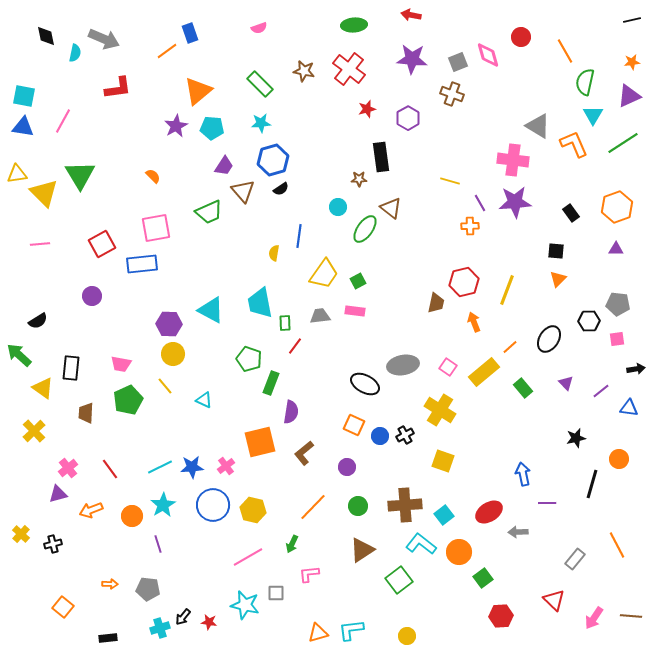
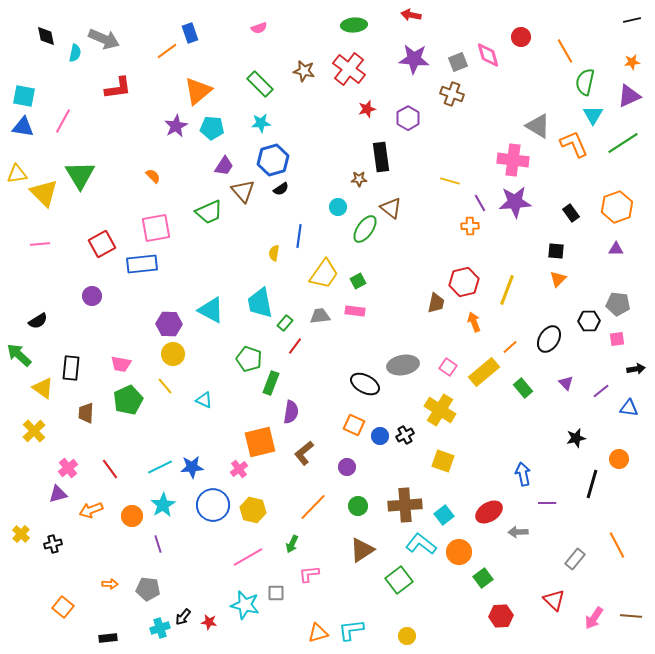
purple star at (412, 59): moved 2 px right
green rectangle at (285, 323): rotated 42 degrees clockwise
pink cross at (226, 466): moved 13 px right, 3 px down
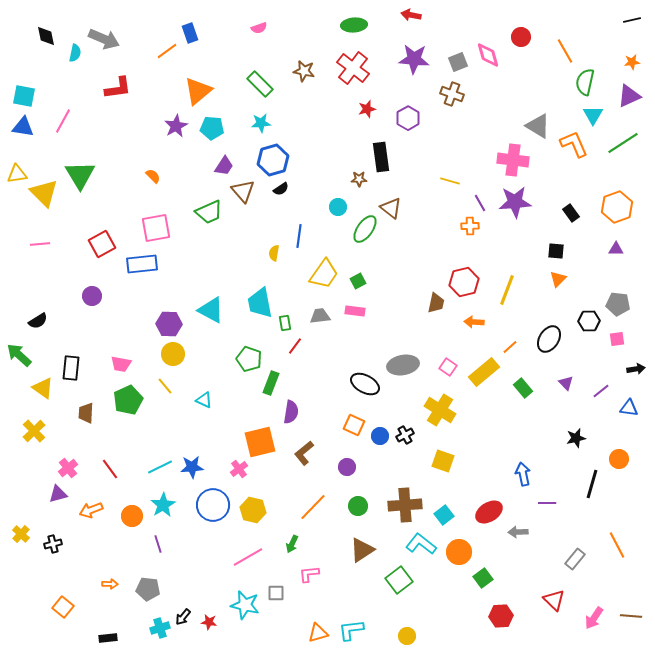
red cross at (349, 69): moved 4 px right, 1 px up
orange arrow at (474, 322): rotated 66 degrees counterclockwise
green rectangle at (285, 323): rotated 49 degrees counterclockwise
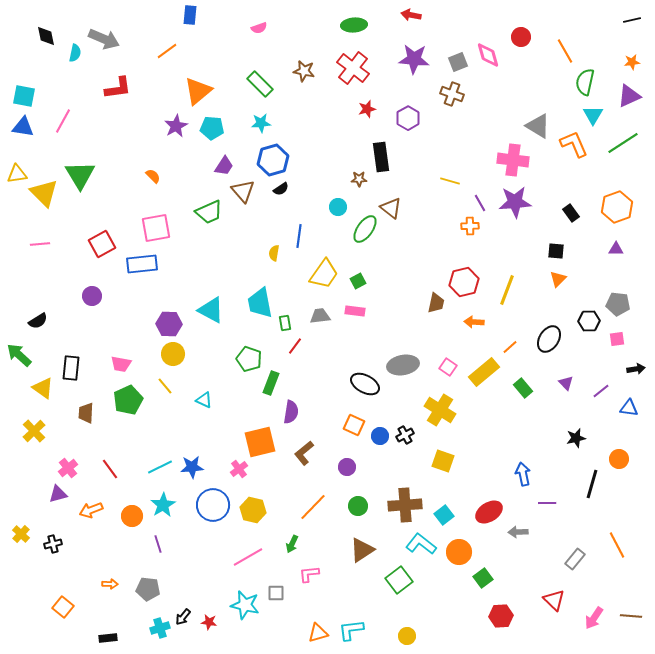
blue rectangle at (190, 33): moved 18 px up; rotated 24 degrees clockwise
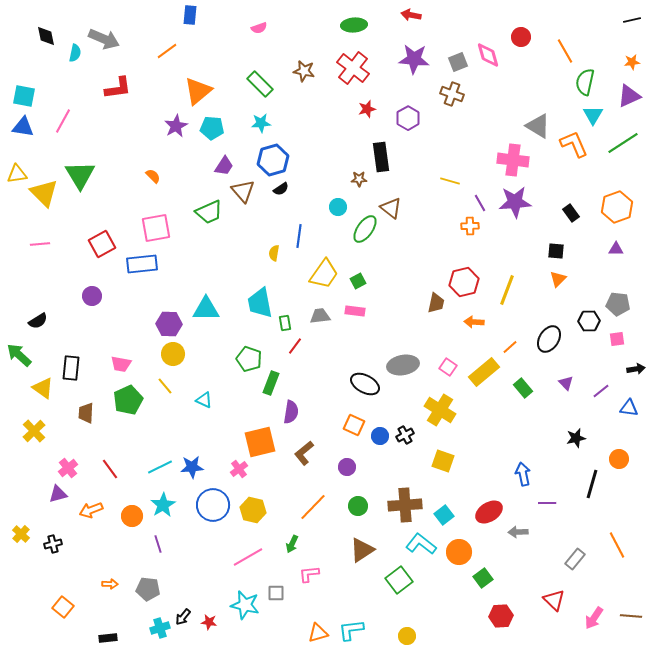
cyan triangle at (211, 310): moved 5 px left, 1 px up; rotated 28 degrees counterclockwise
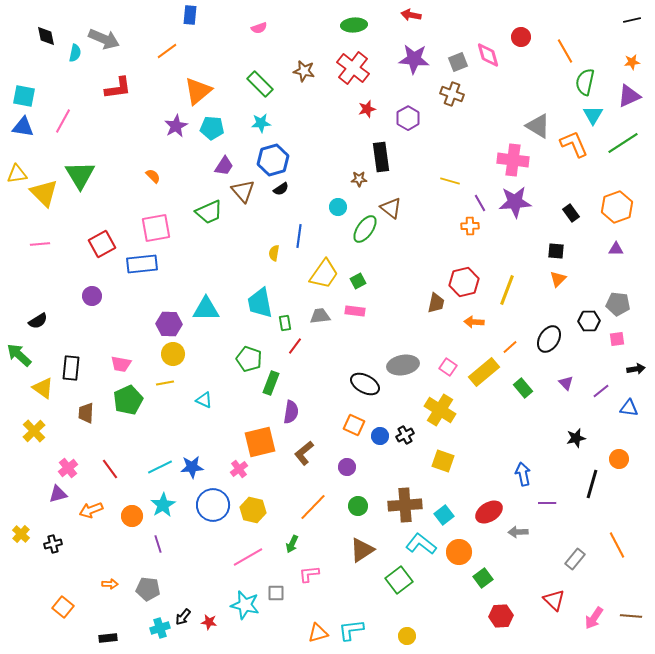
yellow line at (165, 386): moved 3 px up; rotated 60 degrees counterclockwise
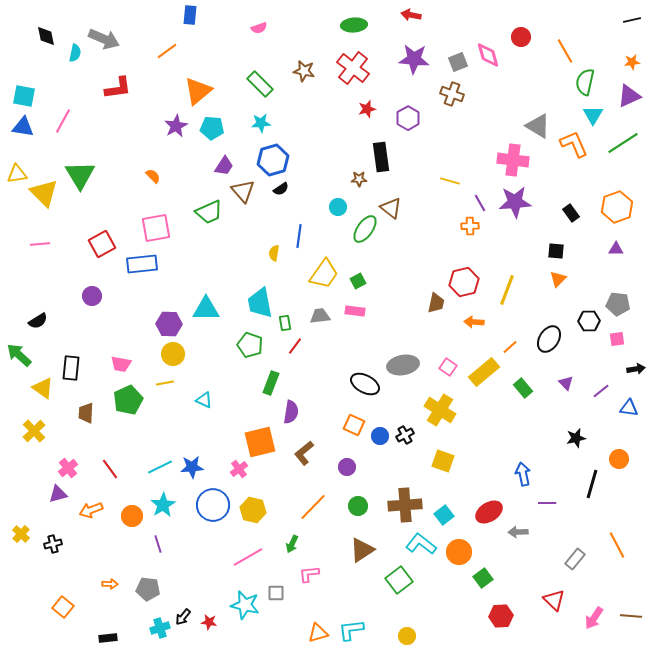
green pentagon at (249, 359): moved 1 px right, 14 px up
